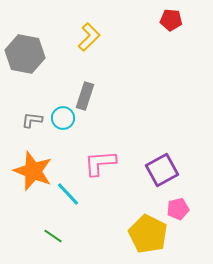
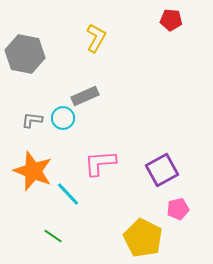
yellow L-shape: moved 7 px right, 1 px down; rotated 16 degrees counterclockwise
gray rectangle: rotated 48 degrees clockwise
yellow pentagon: moved 5 px left, 4 px down
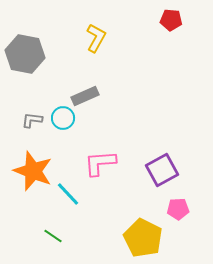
pink pentagon: rotated 10 degrees clockwise
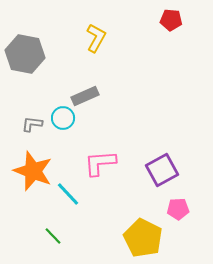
gray L-shape: moved 4 px down
green line: rotated 12 degrees clockwise
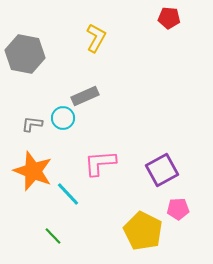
red pentagon: moved 2 px left, 2 px up
yellow pentagon: moved 7 px up
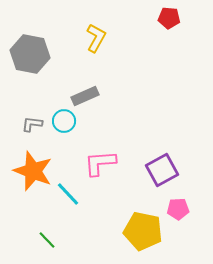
gray hexagon: moved 5 px right
cyan circle: moved 1 px right, 3 px down
yellow pentagon: rotated 15 degrees counterclockwise
green line: moved 6 px left, 4 px down
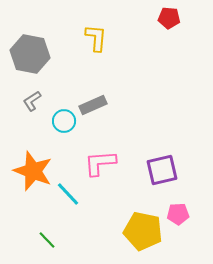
yellow L-shape: rotated 24 degrees counterclockwise
gray rectangle: moved 8 px right, 9 px down
gray L-shape: moved 23 px up; rotated 40 degrees counterclockwise
purple square: rotated 16 degrees clockwise
pink pentagon: moved 5 px down
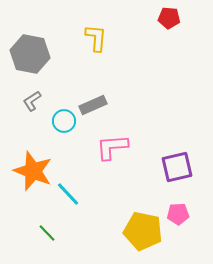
pink L-shape: moved 12 px right, 16 px up
purple square: moved 15 px right, 3 px up
green line: moved 7 px up
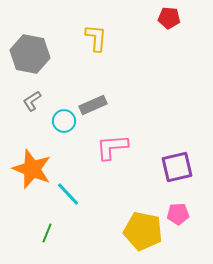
orange star: moved 1 px left, 2 px up
green line: rotated 66 degrees clockwise
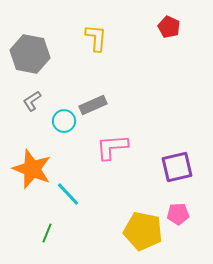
red pentagon: moved 9 px down; rotated 20 degrees clockwise
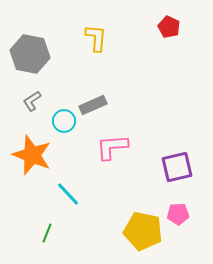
orange star: moved 14 px up
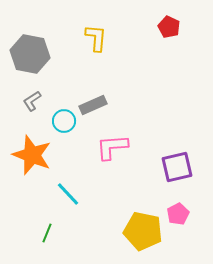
pink pentagon: rotated 25 degrees counterclockwise
